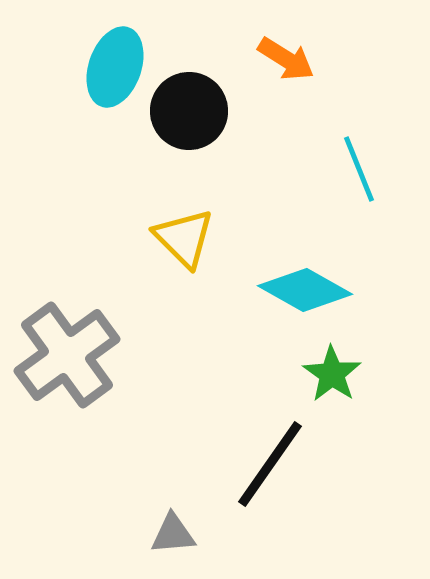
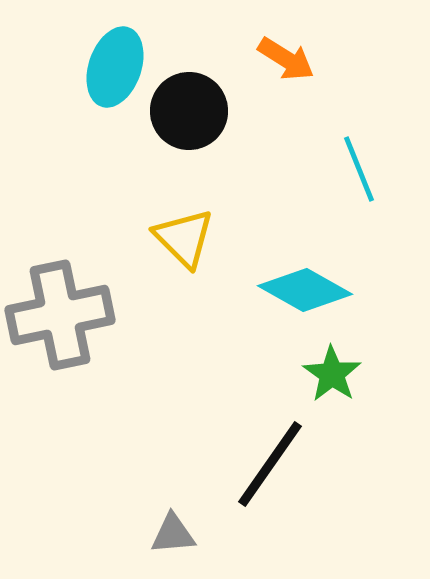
gray cross: moved 7 px left, 40 px up; rotated 24 degrees clockwise
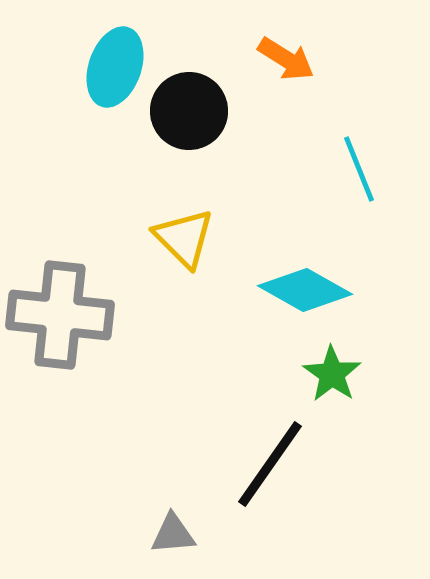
gray cross: rotated 18 degrees clockwise
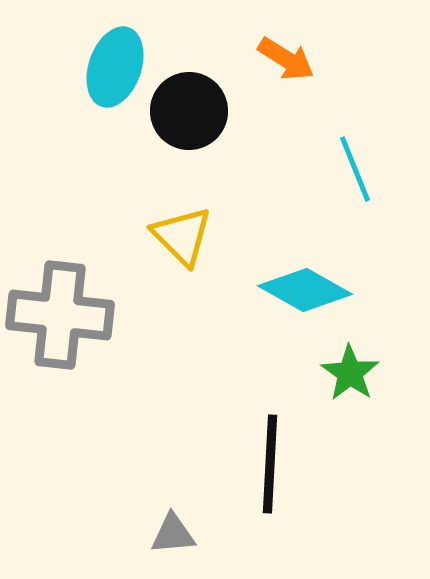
cyan line: moved 4 px left
yellow triangle: moved 2 px left, 2 px up
green star: moved 18 px right, 1 px up
black line: rotated 32 degrees counterclockwise
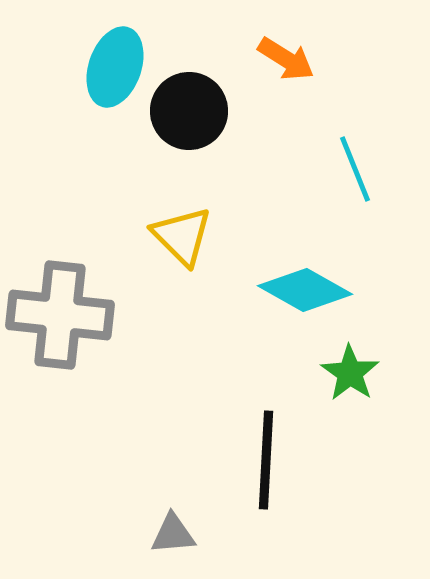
black line: moved 4 px left, 4 px up
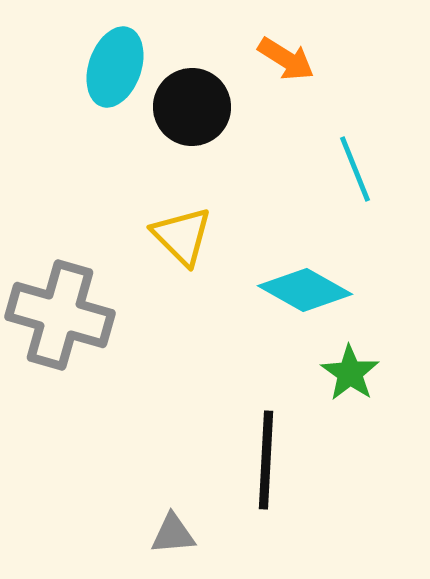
black circle: moved 3 px right, 4 px up
gray cross: rotated 10 degrees clockwise
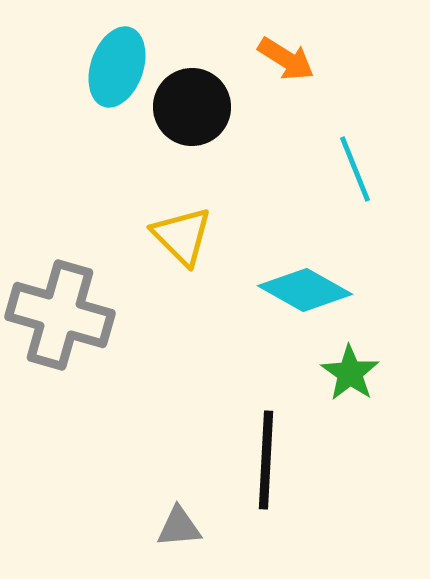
cyan ellipse: moved 2 px right
gray triangle: moved 6 px right, 7 px up
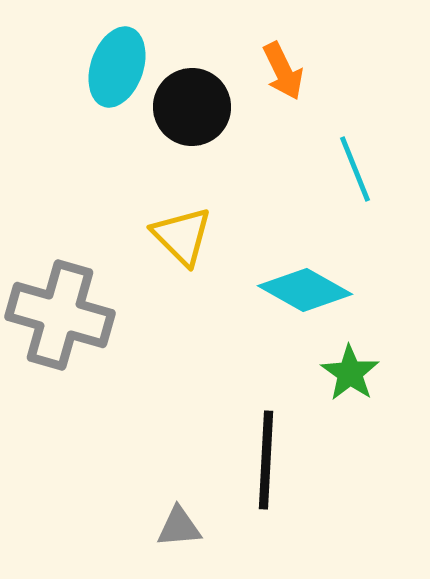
orange arrow: moved 3 px left, 12 px down; rotated 32 degrees clockwise
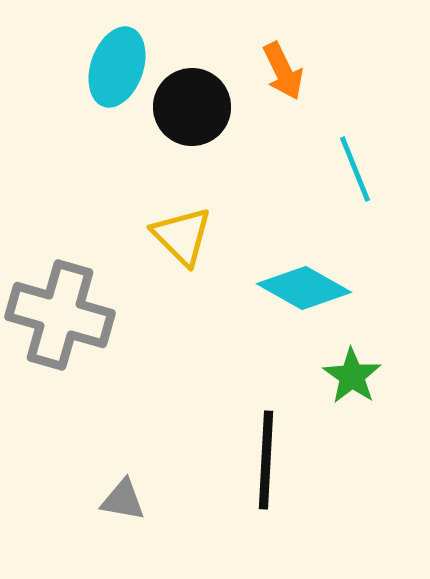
cyan diamond: moved 1 px left, 2 px up
green star: moved 2 px right, 3 px down
gray triangle: moved 56 px left, 27 px up; rotated 15 degrees clockwise
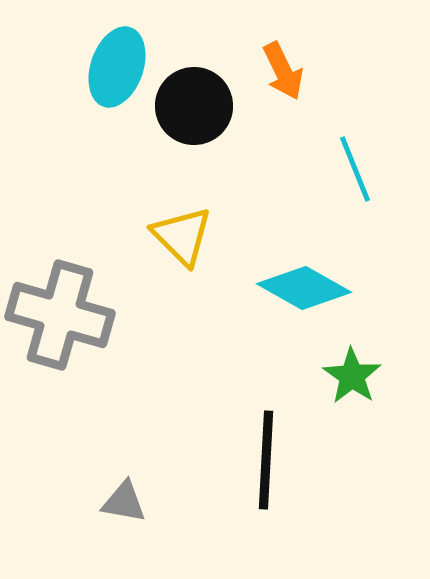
black circle: moved 2 px right, 1 px up
gray triangle: moved 1 px right, 2 px down
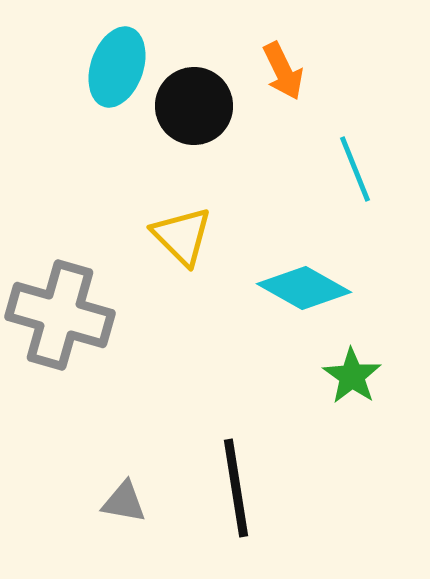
black line: moved 30 px left, 28 px down; rotated 12 degrees counterclockwise
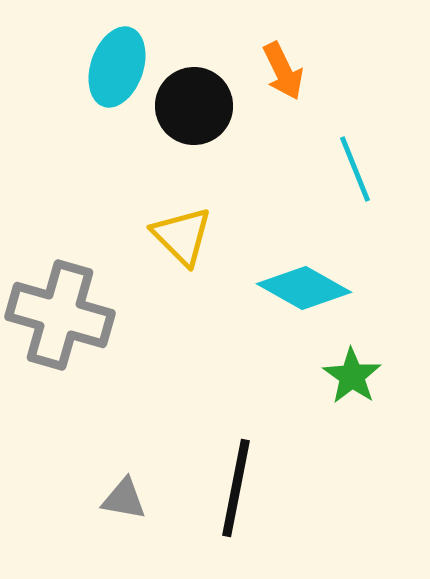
black line: rotated 20 degrees clockwise
gray triangle: moved 3 px up
